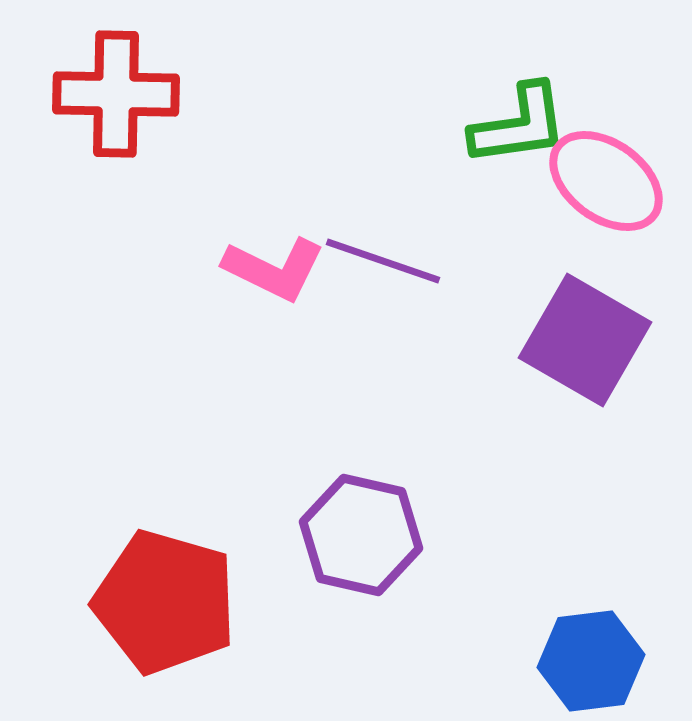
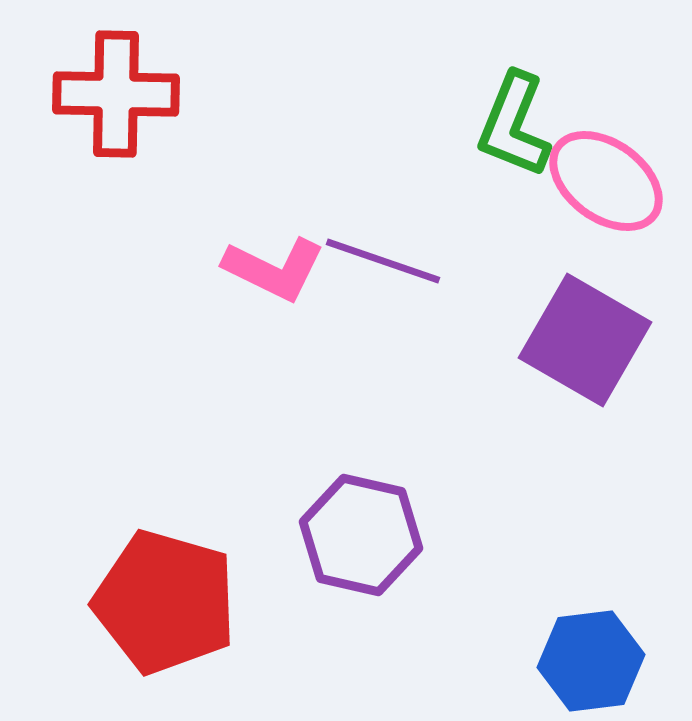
green L-shape: moved 5 px left; rotated 120 degrees clockwise
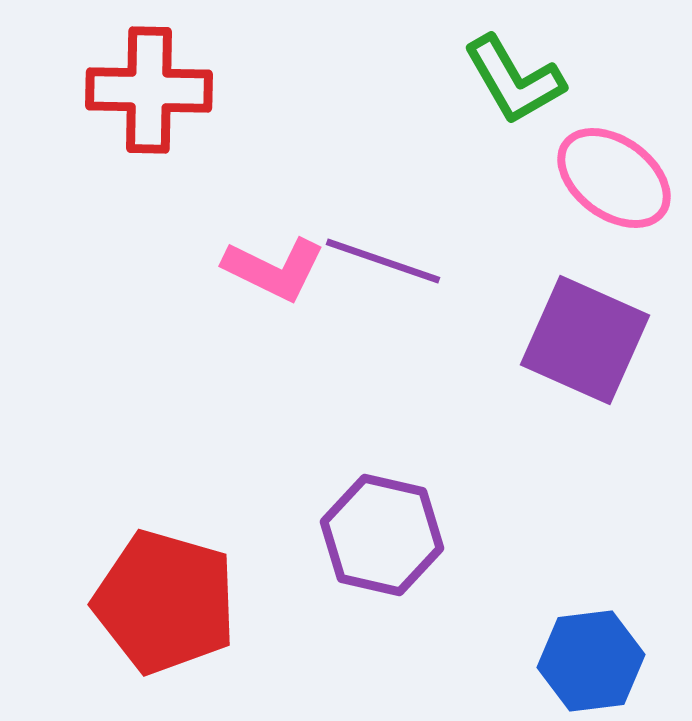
red cross: moved 33 px right, 4 px up
green L-shape: moved 45 px up; rotated 52 degrees counterclockwise
pink ellipse: moved 8 px right, 3 px up
purple square: rotated 6 degrees counterclockwise
purple hexagon: moved 21 px right
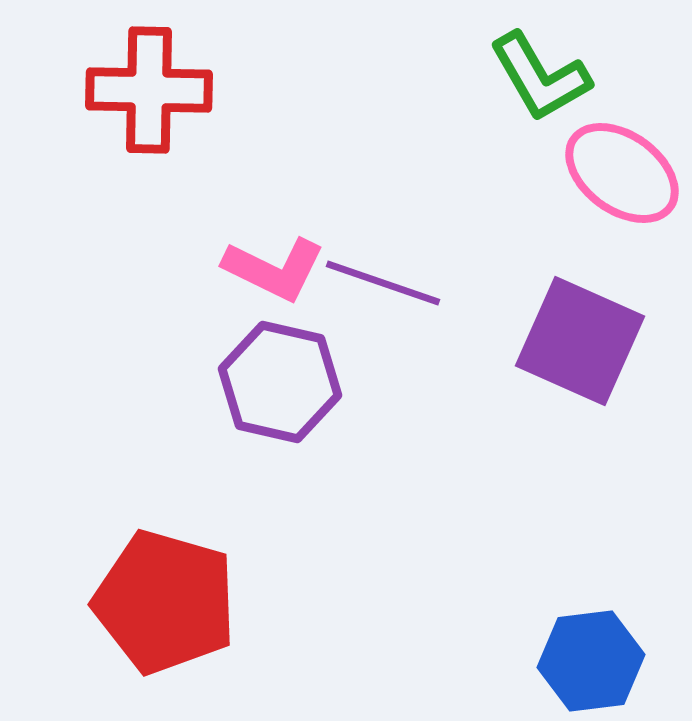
green L-shape: moved 26 px right, 3 px up
pink ellipse: moved 8 px right, 5 px up
purple line: moved 22 px down
purple square: moved 5 px left, 1 px down
purple hexagon: moved 102 px left, 153 px up
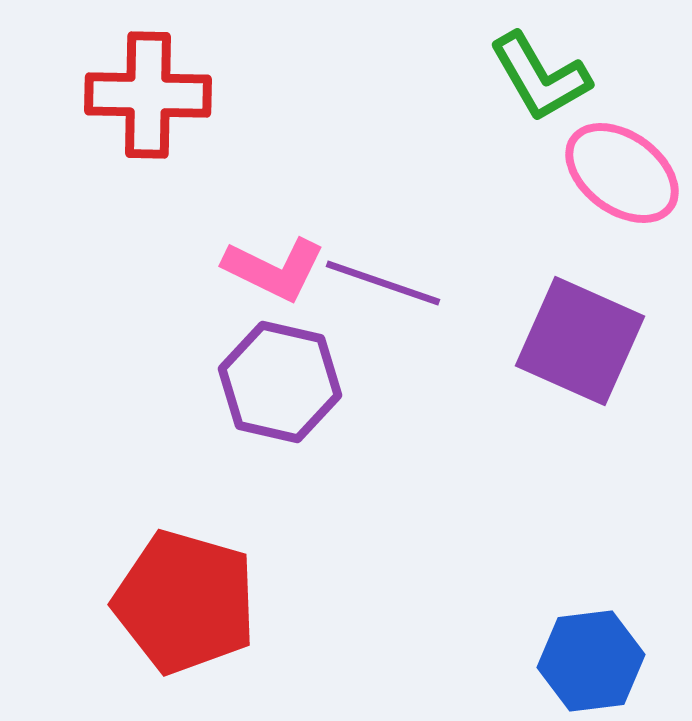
red cross: moved 1 px left, 5 px down
red pentagon: moved 20 px right
